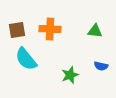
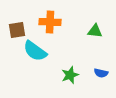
orange cross: moved 7 px up
cyan semicircle: moved 9 px right, 8 px up; rotated 15 degrees counterclockwise
blue semicircle: moved 7 px down
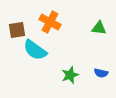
orange cross: rotated 25 degrees clockwise
green triangle: moved 4 px right, 3 px up
cyan semicircle: moved 1 px up
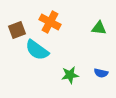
brown square: rotated 12 degrees counterclockwise
cyan semicircle: moved 2 px right
green star: rotated 12 degrees clockwise
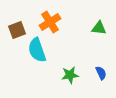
orange cross: rotated 30 degrees clockwise
cyan semicircle: rotated 35 degrees clockwise
blue semicircle: rotated 128 degrees counterclockwise
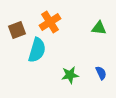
cyan semicircle: rotated 145 degrees counterclockwise
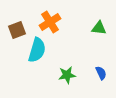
green star: moved 3 px left
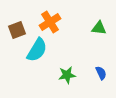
cyan semicircle: rotated 15 degrees clockwise
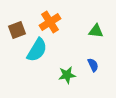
green triangle: moved 3 px left, 3 px down
blue semicircle: moved 8 px left, 8 px up
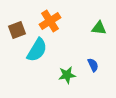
orange cross: moved 1 px up
green triangle: moved 3 px right, 3 px up
